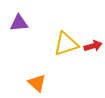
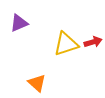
purple triangle: rotated 18 degrees counterclockwise
red arrow: moved 4 px up
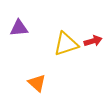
purple triangle: moved 5 px down; rotated 18 degrees clockwise
red arrow: moved 1 px up
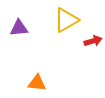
yellow triangle: moved 24 px up; rotated 12 degrees counterclockwise
orange triangle: rotated 36 degrees counterclockwise
